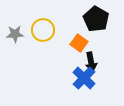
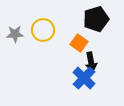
black pentagon: rotated 25 degrees clockwise
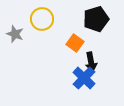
yellow circle: moved 1 px left, 11 px up
gray star: rotated 24 degrees clockwise
orange square: moved 4 px left
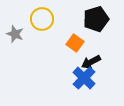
black arrow: rotated 72 degrees clockwise
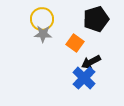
gray star: moved 28 px right; rotated 18 degrees counterclockwise
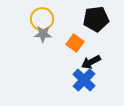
black pentagon: rotated 10 degrees clockwise
blue cross: moved 2 px down
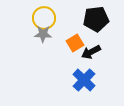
yellow circle: moved 2 px right, 1 px up
orange square: rotated 24 degrees clockwise
black arrow: moved 10 px up
